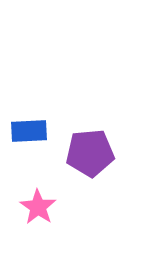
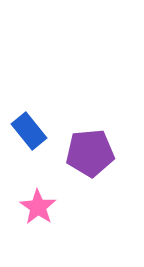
blue rectangle: rotated 54 degrees clockwise
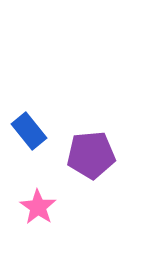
purple pentagon: moved 1 px right, 2 px down
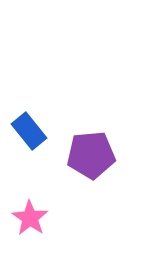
pink star: moved 8 px left, 11 px down
